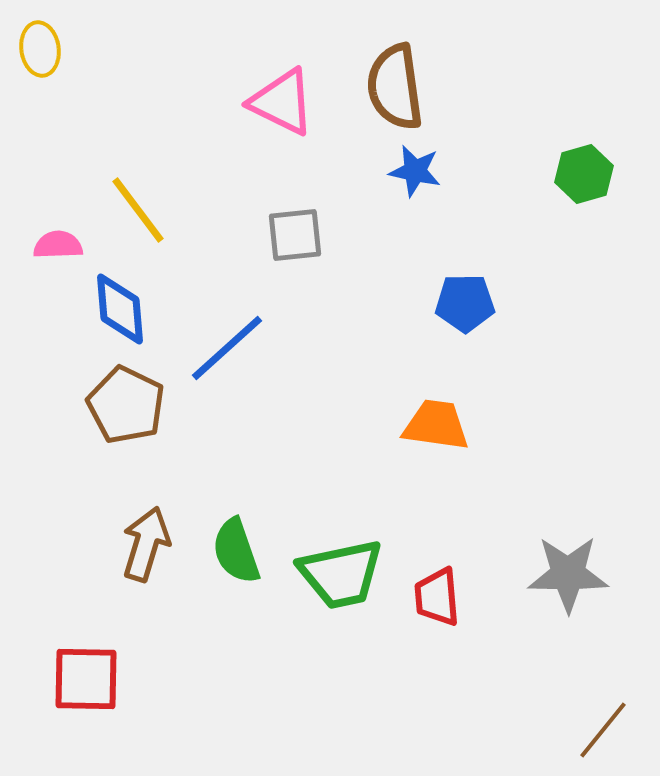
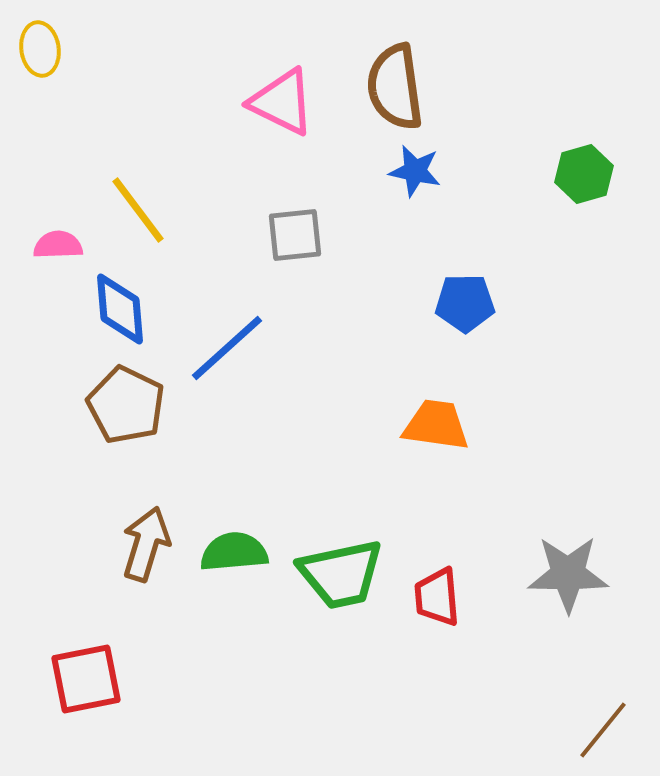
green semicircle: moved 2 px left, 1 px down; rotated 104 degrees clockwise
red square: rotated 12 degrees counterclockwise
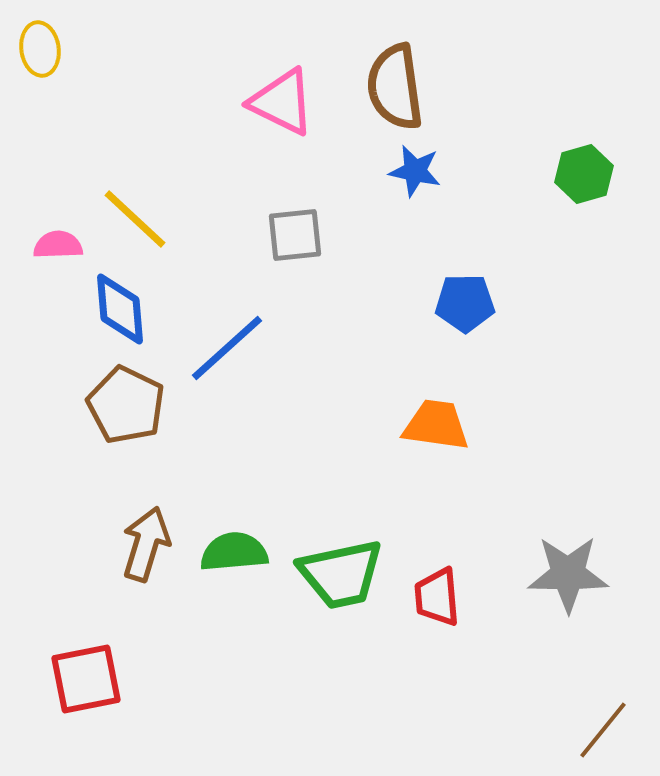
yellow line: moved 3 px left, 9 px down; rotated 10 degrees counterclockwise
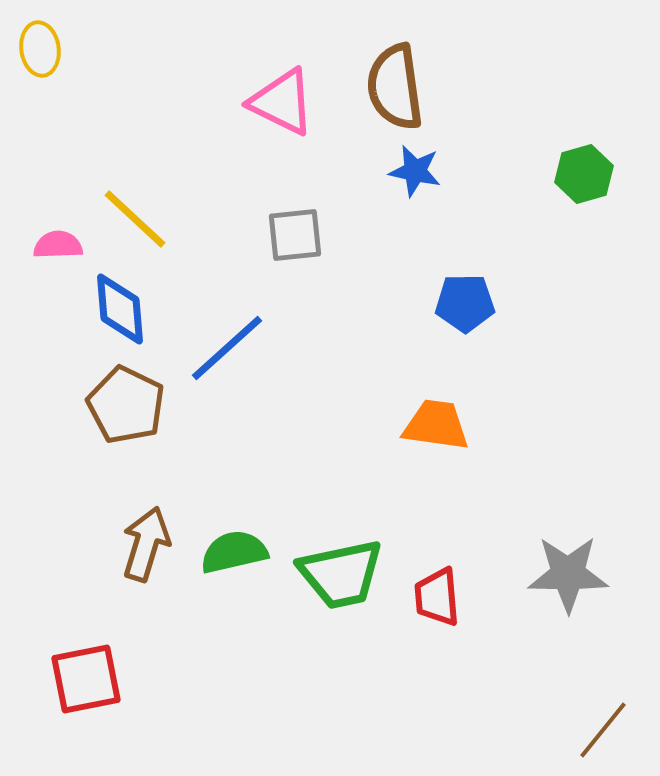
green semicircle: rotated 8 degrees counterclockwise
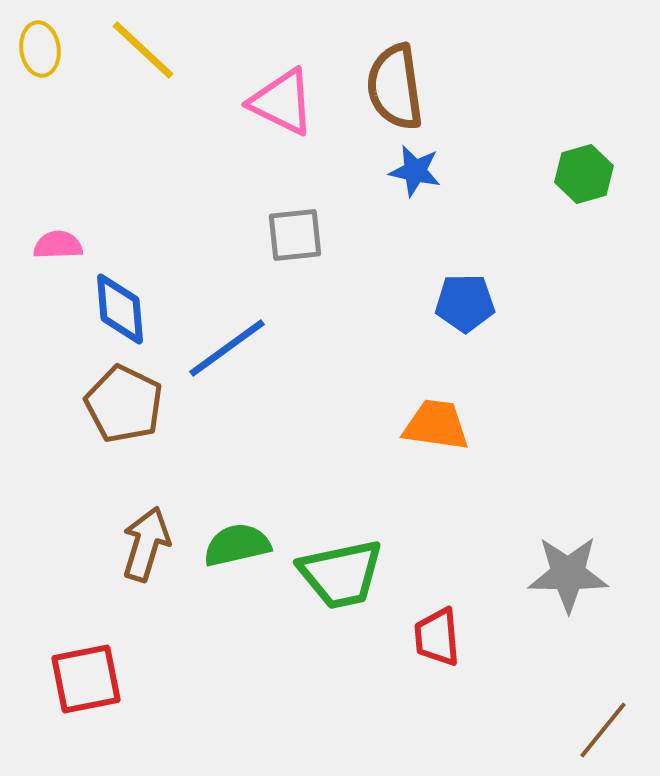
yellow line: moved 8 px right, 169 px up
blue line: rotated 6 degrees clockwise
brown pentagon: moved 2 px left, 1 px up
green semicircle: moved 3 px right, 7 px up
red trapezoid: moved 40 px down
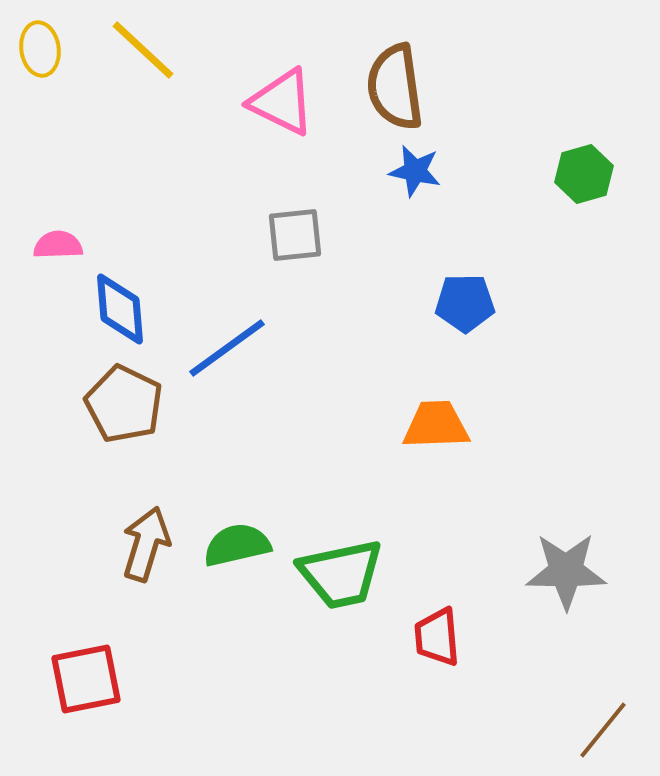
orange trapezoid: rotated 10 degrees counterclockwise
gray star: moved 2 px left, 3 px up
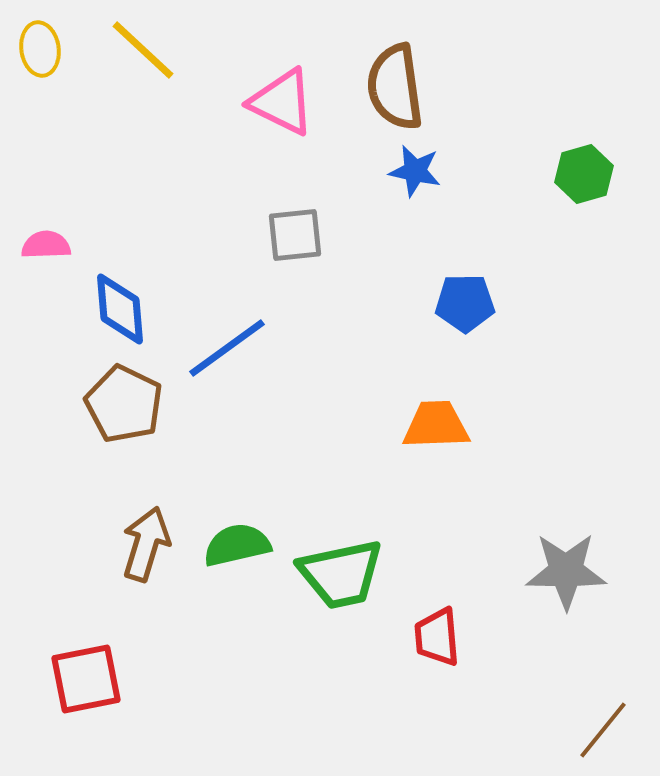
pink semicircle: moved 12 px left
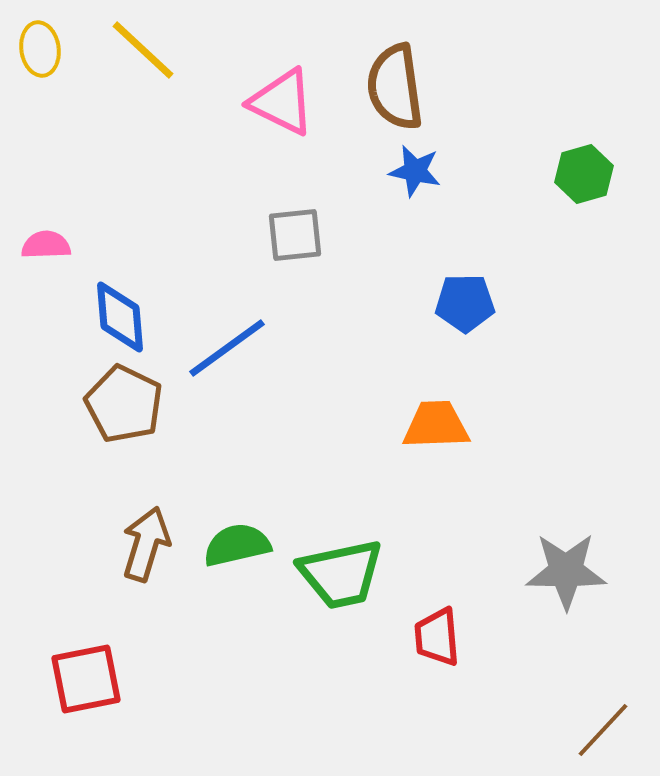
blue diamond: moved 8 px down
brown line: rotated 4 degrees clockwise
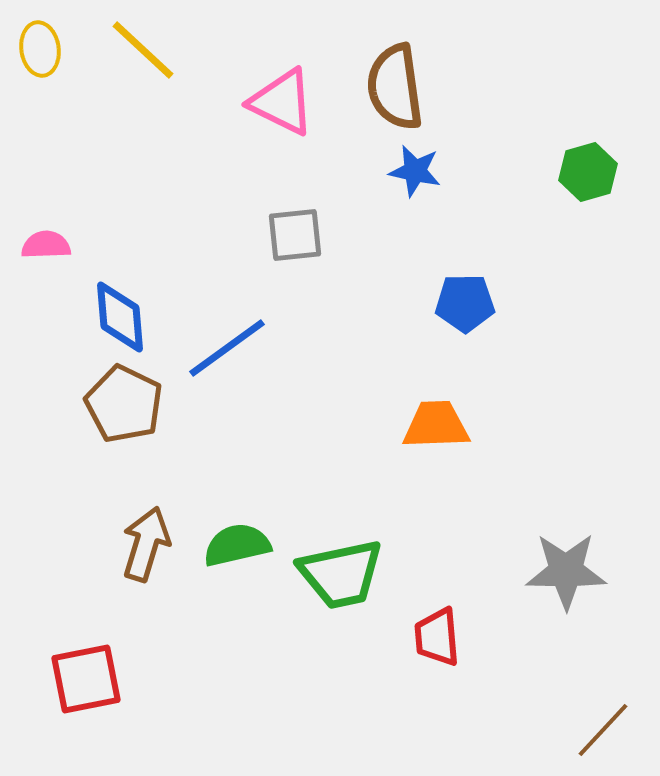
green hexagon: moved 4 px right, 2 px up
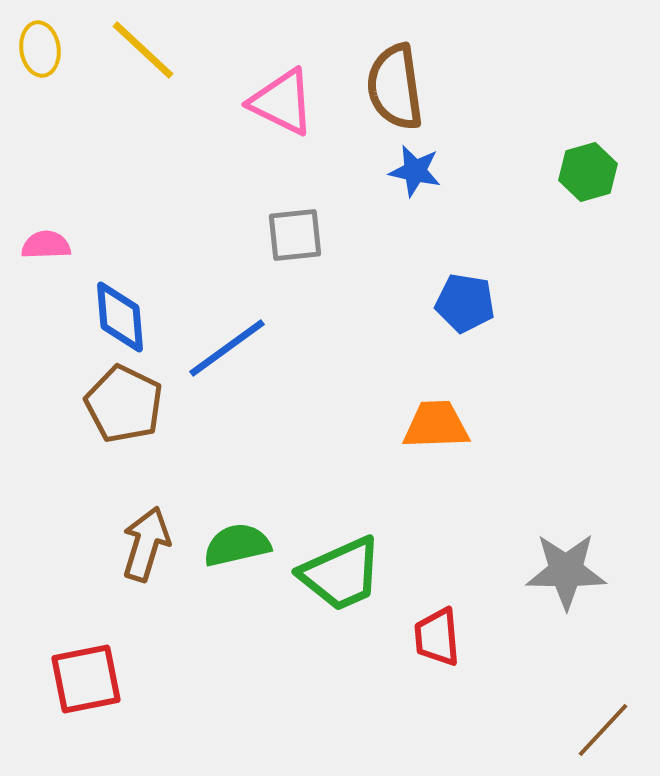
blue pentagon: rotated 10 degrees clockwise
green trapezoid: rotated 12 degrees counterclockwise
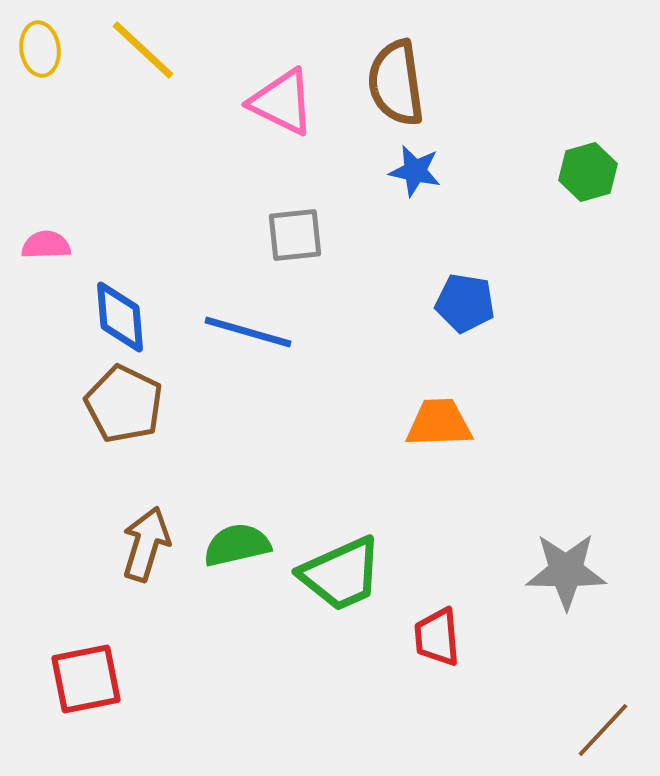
brown semicircle: moved 1 px right, 4 px up
blue line: moved 21 px right, 16 px up; rotated 52 degrees clockwise
orange trapezoid: moved 3 px right, 2 px up
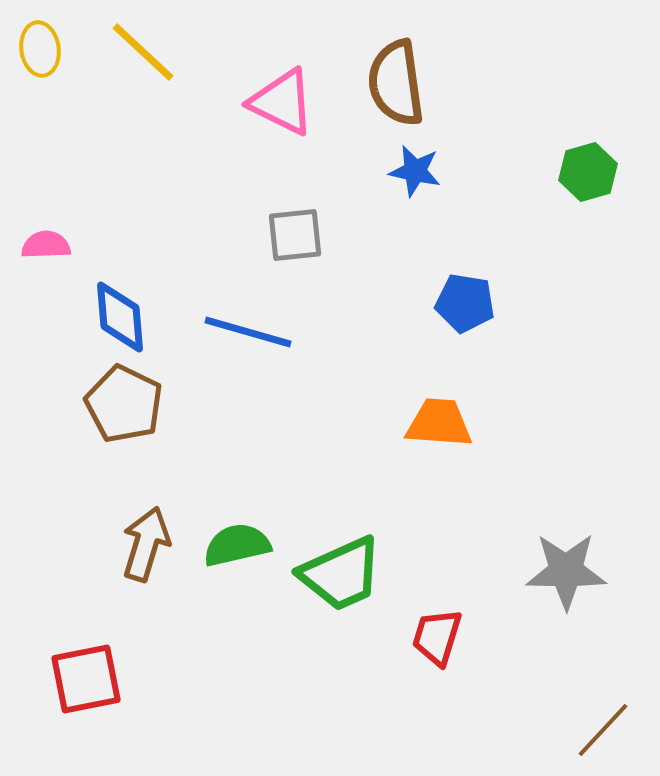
yellow line: moved 2 px down
orange trapezoid: rotated 6 degrees clockwise
red trapezoid: rotated 22 degrees clockwise
